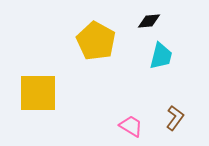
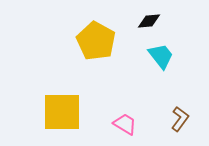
cyan trapezoid: rotated 52 degrees counterclockwise
yellow square: moved 24 px right, 19 px down
brown L-shape: moved 5 px right, 1 px down
pink trapezoid: moved 6 px left, 2 px up
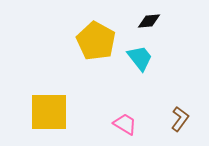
cyan trapezoid: moved 21 px left, 2 px down
yellow square: moved 13 px left
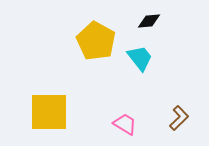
brown L-shape: moved 1 px left, 1 px up; rotated 10 degrees clockwise
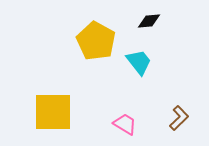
cyan trapezoid: moved 1 px left, 4 px down
yellow square: moved 4 px right
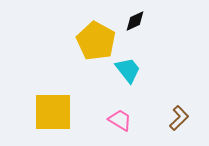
black diamond: moved 14 px left; rotated 20 degrees counterclockwise
cyan trapezoid: moved 11 px left, 8 px down
pink trapezoid: moved 5 px left, 4 px up
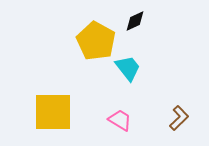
cyan trapezoid: moved 2 px up
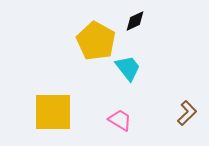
brown L-shape: moved 8 px right, 5 px up
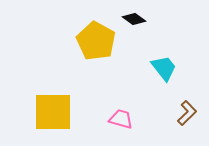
black diamond: moved 1 px left, 2 px up; rotated 60 degrees clockwise
cyan trapezoid: moved 36 px right
pink trapezoid: moved 1 px right, 1 px up; rotated 15 degrees counterclockwise
